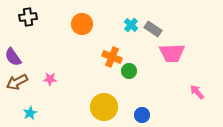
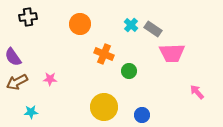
orange circle: moved 2 px left
orange cross: moved 8 px left, 3 px up
cyan star: moved 1 px right, 1 px up; rotated 24 degrees clockwise
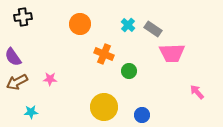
black cross: moved 5 px left
cyan cross: moved 3 px left
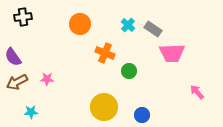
orange cross: moved 1 px right, 1 px up
pink star: moved 3 px left
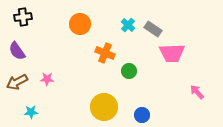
purple semicircle: moved 4 px right, 6 px up
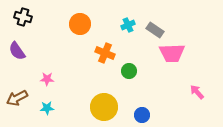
black cross: rotated 24 degrees clockwise
cyan cross: rotated 24 degrees clockwise
gray rectangle: moved 2 px right, 1 px down
brown arrow: moved 16 px down
cyan star: moved 16 px right, 4 px up
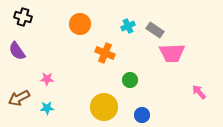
cyan cross: moved 1 px down
green circle: moved 1 px right, 9 px down
pink arrow: moved 2 px right
brown arrow: moved 2 px right
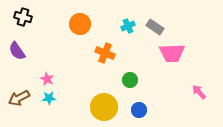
gray rectangle: moved 3 px up
pink star: rotated 24 degrees clockwise
cyan star: moved 2 px right, 10 px up
blue circle: moved 3 px left, 5 px up
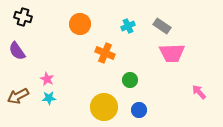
gray rectangle: moved 7 px right, 1 px up
brown arrow: moved 1 px left, 2 px up
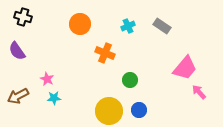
pink trapezoid: moved 13 px right, 15 px down; rotated 48 degrees counterclockwise
cyan star: moved 5 px right
yellow circle: moved 5 px right, 4 px down
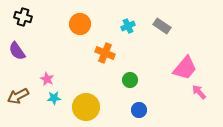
yellow circle: moved 23 px left, 4 px up
